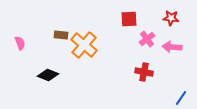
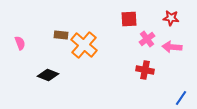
red cross: moved 1 px right, 2 px up
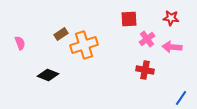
brown rectangle: moved 1 px up; rotated 40 degrees counterclockwise
orange cross: rotated 32 degrees clockwise
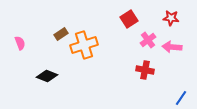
red square: rotated 30 degrees counterclockwise
pink cross: moved 1 px right, 1 px down
black diamond: moved 1 px left, 1 px down
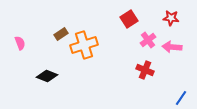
red cross: rotated 12 degrees clockwise
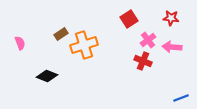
red cross: moved 2 px left, 9 px up
blue line: rotated 35 degrees clockwise
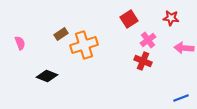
pink arrow: moved 12 px right, 1 px down
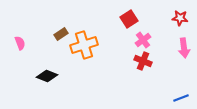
red star: moved 9 px right
pink cross: moved 5 px left
pink arrow: rotated 102 degrees counterclockwise
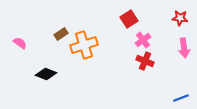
pink semicircle: rotated 32 degrees counterclockwise
red cross: moved 2 px right
black diamond: moved 1 px left, 2 px up
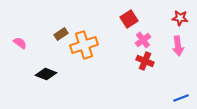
pink arrow: moved 6 px left, 2 px up
